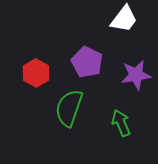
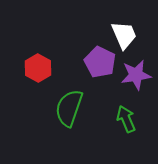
white trapezoid: moved 16 px down; rotated 60 degrees counterclockwise
purple pentagon: moved 13 px right
red hexagon: moved 2 px right, 5 px up
green arrow: moved 5 px right, 4 px up
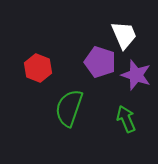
purple pentagon: rotated 8 degrees counterclockwise
red hexagon: rotated 8 degrees counterclockwise
purple star: rotated 28 degrees clockwise
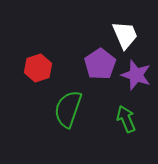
white trapezoid: moved 1 px right
purple pentagon: moved 2 px down; rotated 20 degrees clockwise
red hexagon: rotated 20 degrees clockwise
green semicircle: moved 1 px left, 1 px down
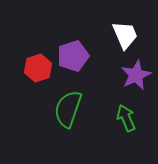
purple pentagon: moved 27 px left, 8 px up; rotated 16 degrees clockwise
purple star: rotated 28 degrees clockwise
green arrow: moved 1 px up
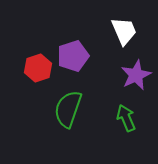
white trapezoid: moved 1 px left, 4 px up
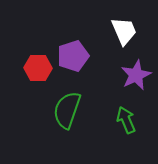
red hexagon: rotated 20 degrees clockwise
green semicircle: moved 1 px left, 1 px down
green arrow: moved 2 px down
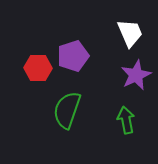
white trapezoid: moved 6 px right, 2 px down
green arrow: rotated 12 degrees clockwise
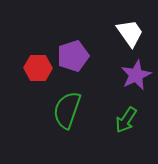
white trapezoid: rotated 12 degrees counterclockwise
green arrow: rotated 136 degrees counterclockwise
